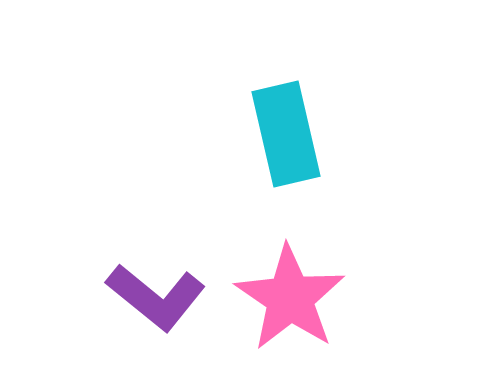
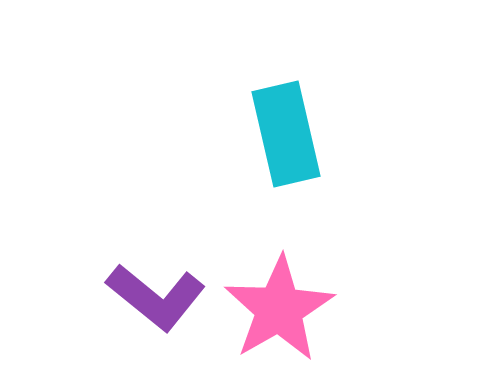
pink star: moved 11 px left, 11 px down; rotated 8 degrees clockwise
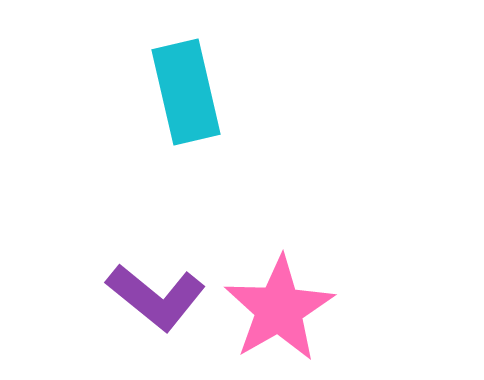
cyan rectangle: moved 100 px left, 42 px up
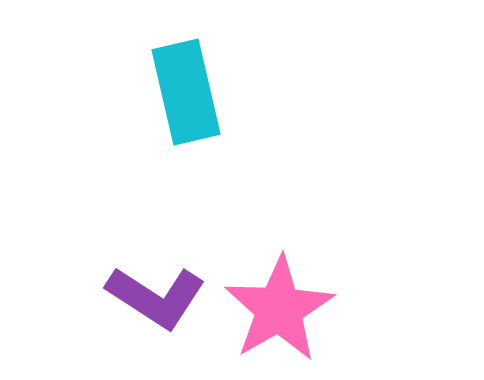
purple L-shape: rotated 6 degrees counterclockwise
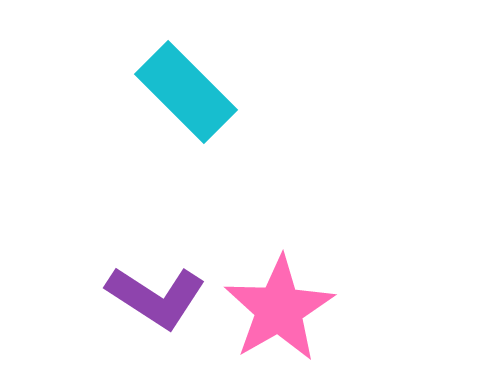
cyan rectangle: rotated 32 degrees counterclockwise
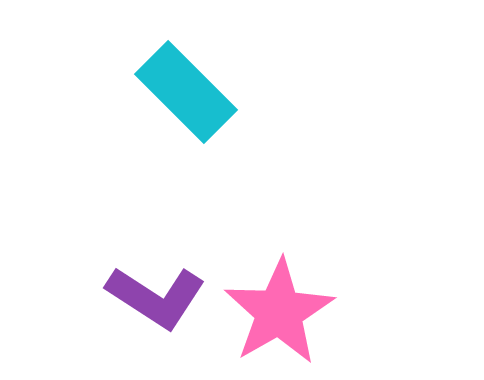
pink star: moved 3 px down
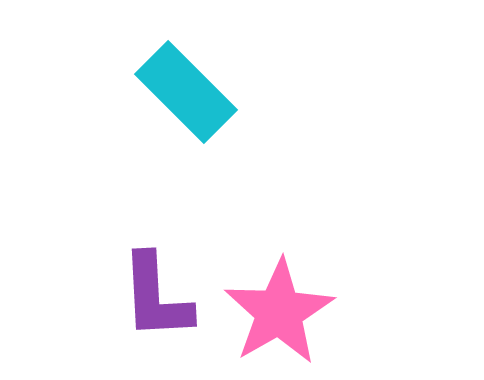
purple L-shape: rotated 54 degrees clockwise
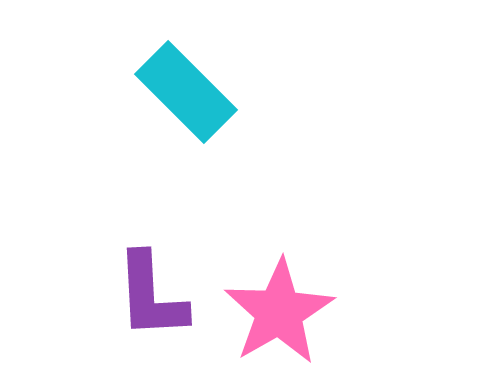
purple L-shape: moved 5 px left, 1 px up
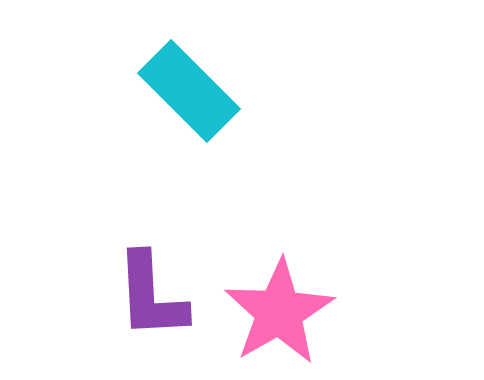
cyan rectangle: moved 3 px right, 1 px up
